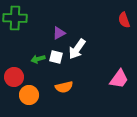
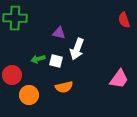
purple triangle: rotated 40 degrees clockwise
white arrow: rotated 15 degrees counterclockwise
white square: moved 4 px down
red circle: moved 2 px left, 2 px up
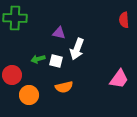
red semicircle: rotated 14 degrees clockwise
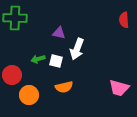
pink trapezoid: moved 9 px down; rotated 70 degrees clockwise
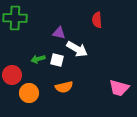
red semicircle: moved 27 px left
white arrow: rotated 80 degrees counterclockwise
white square: moved 1 px right, 1 px up
orange circle: moved 2 px up
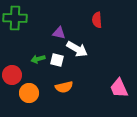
pink trapezoid: rotated 50 degrees clockwise
